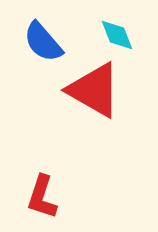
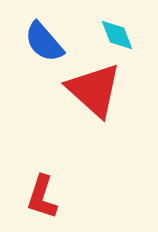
blue semicircle: moved 1 px right
red triangle: rotated 12 degrees clockwise
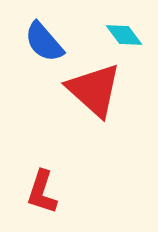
cyan diamond: moved 7 px right; rotated 15 degrees counterclockwise
red L-shape: moved 5 px up
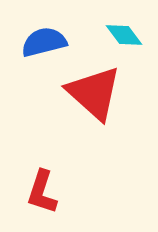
blue semicircle: rotated 117 degrees clockwise
red triangle: moved 3 px down
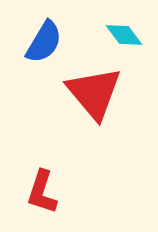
blue semicircle: rotated 135 degrees clockwise
red triangle: rotated 8 degrees clockwise
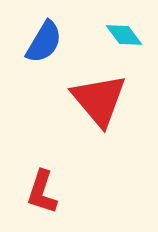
red triangle: moved 5 px right, 7 px down
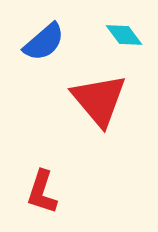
blue semicircle: rotated 18 degrees clockwise
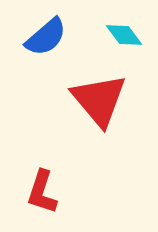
blue semicircle: moved 2 px right, 5 px up
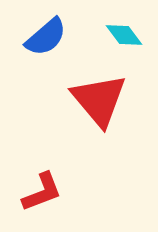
red L-shape: rotated 129 degrees counterclockwise
